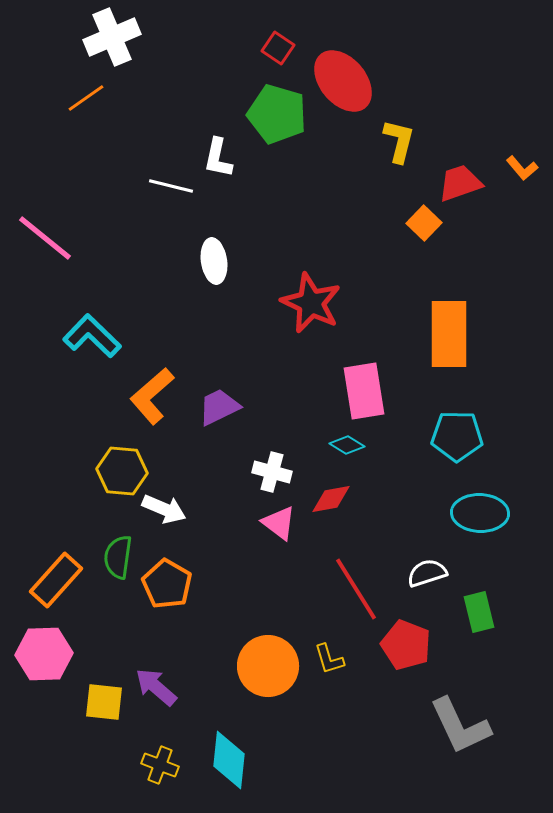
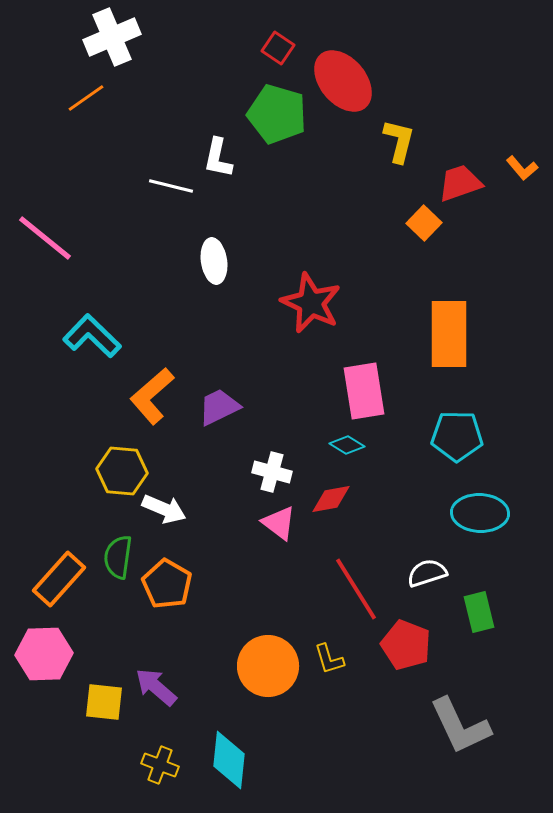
orange rectangle at (56, 580): moved 3 px right, 1 px up
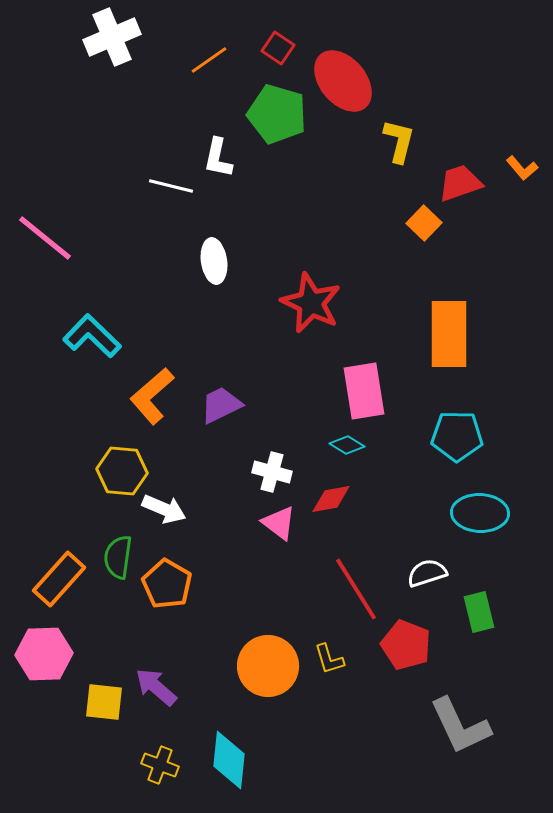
orange line at (86, 98): moved 123 px right, 38 px up
purple trapezoid at (219, 407): moved 2 px right, 2 px up
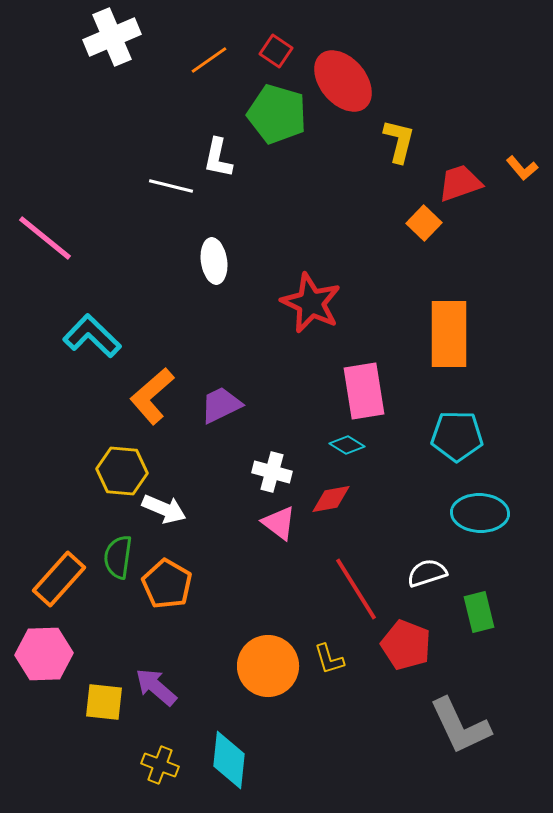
red square at (278, 48): moved 2 px left, 3 px down
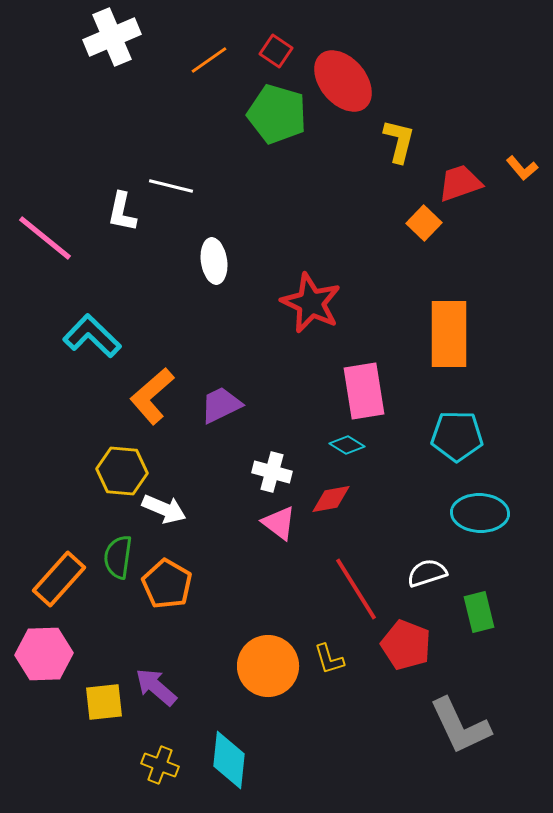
white L-shape at (218, 158): moved 96 px left, 54 px down
yellow square at (104, 702): rotated 12 degrees counterclockwise
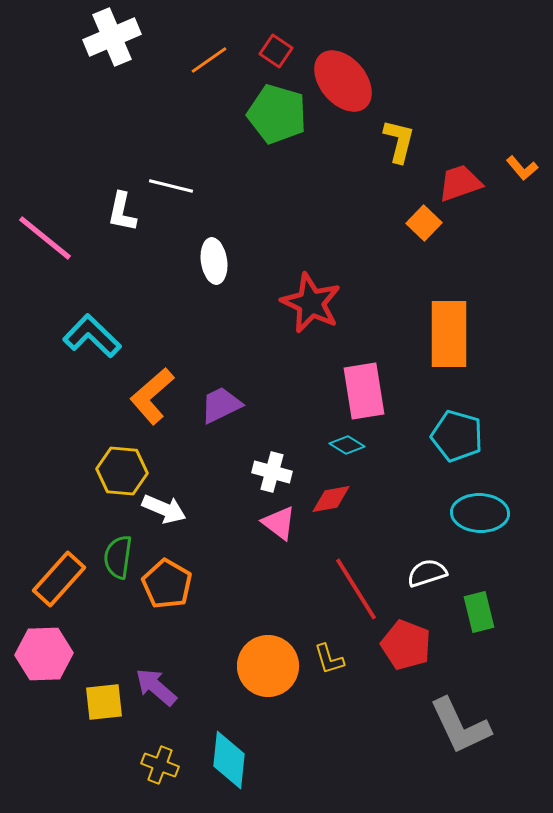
cyan pentagon at (457, 436): rotated 15 degrees clockwise
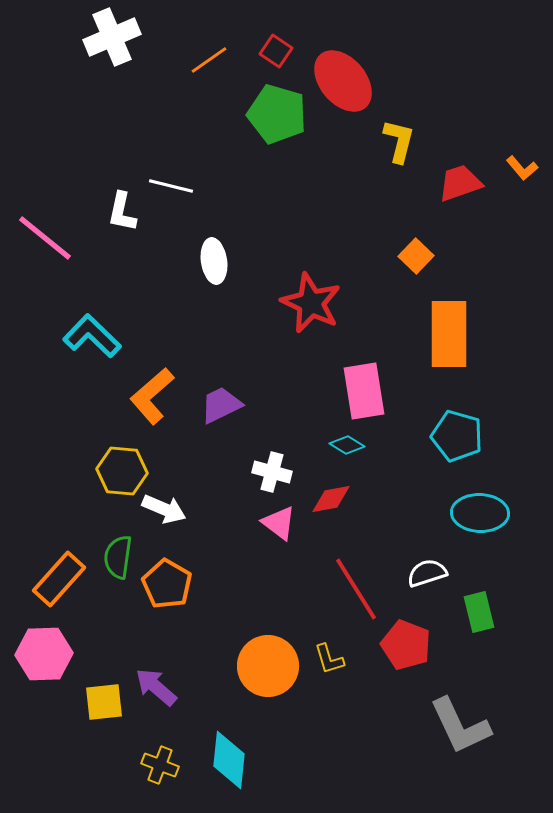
orange square at (424, 223): moved 8 px left, 33 px down
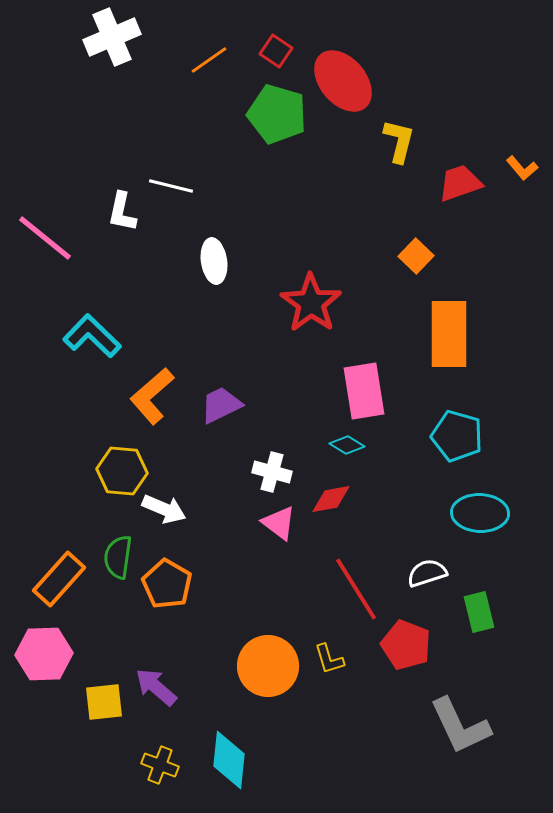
red star at (311, 303): rotated 10 degrees clockwise
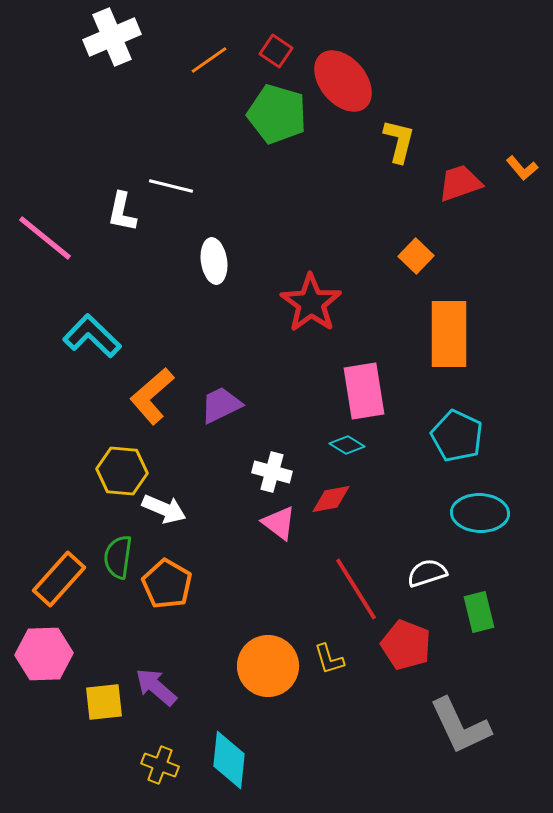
cyan pentagon at (457, 436): rotated 9 degrees clockwise
